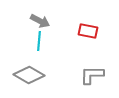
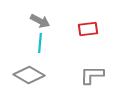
red rectangle: moved 2 px up; rotated 18 degrees counterclockwise
cyan line: moved 1 px right, 2 px down
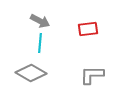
gray diamond: moved 2 px right, 2 px up
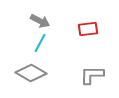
cyan line: rotated 24 degrees clockwise
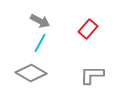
red rectangle: rotated 42 degrees counterclockwise
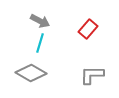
cyan line: rotated 12 degrees counterclockwise
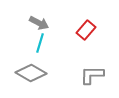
gray arrow: moved 1 px left, 2 px down
red rectangle: moved 2 px left, 1 px down
